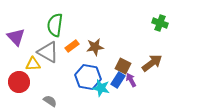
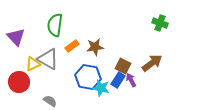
gray triangle: moved 7 px down
yellow triangle: rotated 21 degrees counterclockwise
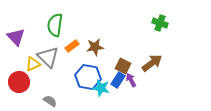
gray triangle: moved 2 px up; rotated 15 degrees clockwise
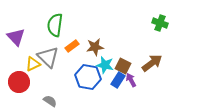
cyan star: moved 4 px right, 23 px up
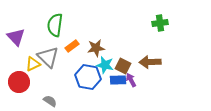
green cross: rotated 28 degrees counterclockwise
brown star: moved 1 px right, 1 px down
brown arrow: moved 2 px left, 1 px up; rotated 145 degrees counterclockwise
blue rectangle: rotated 56 degrees clockwise
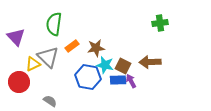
green semicircle: moved 1 px left, 1 px up
purple arrow: moved 1 px down
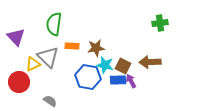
orange rectangle: rotated 40 degrees clockwise
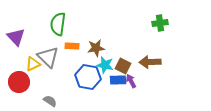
green semicircle: moved 4 px right
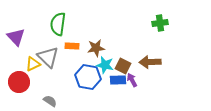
purple arrow: moved 1 px right, 1 px up
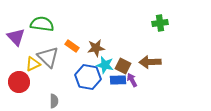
green semicircle: moved 16 px left; rotated 90 degrees clockwise
orange rectangle: rotated 32 degrees clockwise
gray semicircle: moved 4 px right; rotated 56 degrees clockwise
